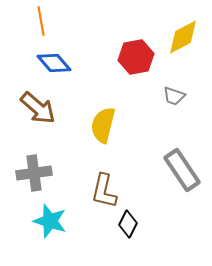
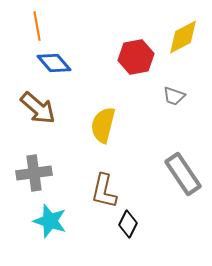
orange line: moved 4 px left, 5 px down
gray rectangle: moved 1 px right, 4 px down
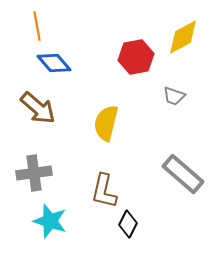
yellow semicircle: moved 3 px right, 2 px up
gray rectangle: rotated 15 degrees counterclockwise
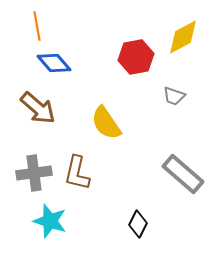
yellow semicircle: rotated 48 degrees counterclockwise
brown L-shape: moved 27 px left, 18 px up
black diamond: moved 10 px right
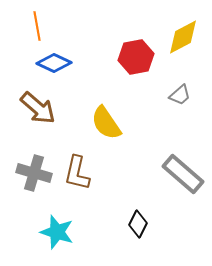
blue diamond: rotated 24 degrees counterclockwise
gray trapezoid: moved 6 px right, 1 px up; rotated 60 degrees counterclockwise
gray cross: rotated 24 degrees clockwise
cyan star: moved 7 px right, 11 px down
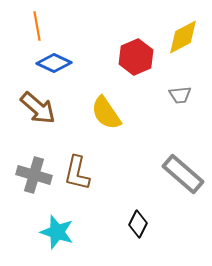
red hexagon: rotated 12 degrees counterclockwise
gray trapezoid: rotated 35 degrees clockwise
yellow semicircle: moved 10 px up
gray cross: moved 2 px down
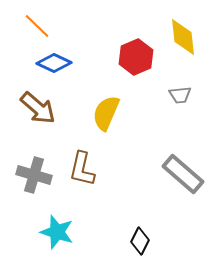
orange line: rotated 36 degrees counterclockwise
yellow diamond: rotated 69 degrees counterclockwise
yellow semicircle: rotated 57 degrees clockwise
brown L-shape: moved 5 px right, 4 px up
black diamond: moved 2 px right, 17 px down
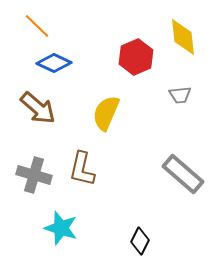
cyan star: moved 4 px right, 4 px up
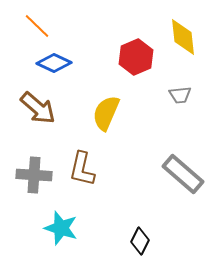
gray cross: rotated 12 degrees counterclockwise
